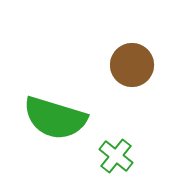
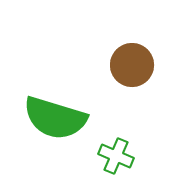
green cross: rotated 16 degrees counterclockwise
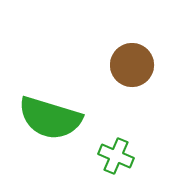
green semicircle: moved 5 px left
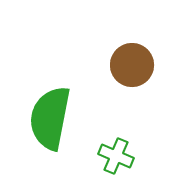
green semicircle: rotated 84 degrees clockwise
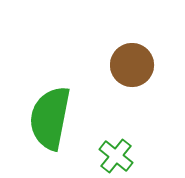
green cross: rotated 16 degrees clockwise
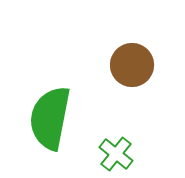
green cross: moved 2 px up
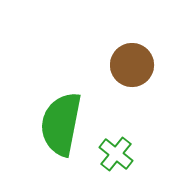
green semicircle: moved 11 px right, 6 px down
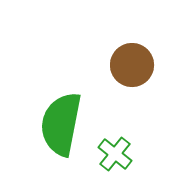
green cross: moved 1 px left
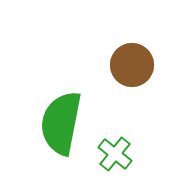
green semicircle: moved 1 px up
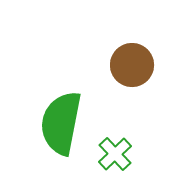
green cross: rotated 8 degrees clockwise
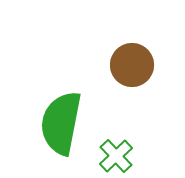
green cross: moved 1 px right, 2 px down
